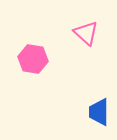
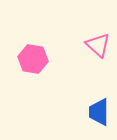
pink triangle: moved 12 px right, 12 px down
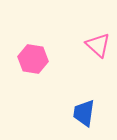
blue trapezoid: moved 15 px left, 1 px down; rotated 8 degrees clockwise
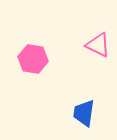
pink triangle: rotated 16 degrees counterclockwise
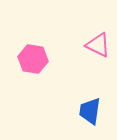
blue trapezoid: moved 6 px right, 2 px up
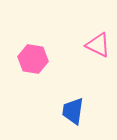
blue trapezoid: moved 17 px left
